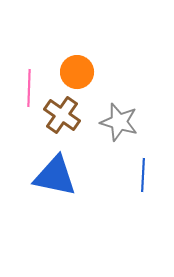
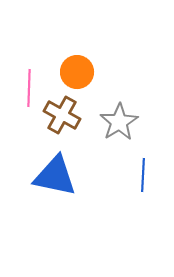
brown cross: rotated 6 degrees counterclockwise
gray star: rotated 24 degrees clockwise
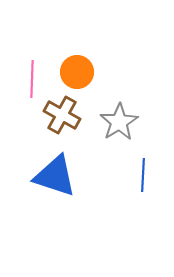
pink line: moved 3 px right, 9 px up
blue triangle: rotated 6 degrees clockwise
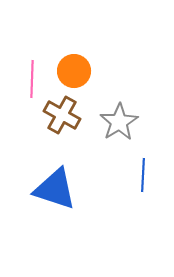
orange circle: moved 3 px left, 1 px up
blue triangle: moved 13 px down
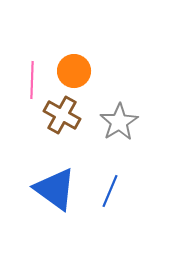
pink line: moved 1 px down
blue line: moved 33 px left, 16 px down; rotated 20 degrees clockwise
blue triangle: rotated 18 degrees clockwise
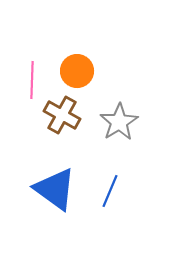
orange circle: moved 3 px right
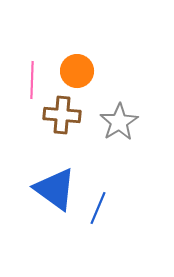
brown cross: rotated 24 degrees counterclockwise
blue line: moved 12 px left, 17 px down
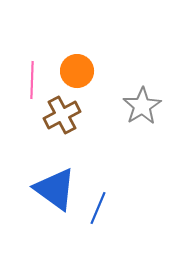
brown cross: rotated 33 degrees counterclockwise
gray star: moved 23 px right, 16 px up
